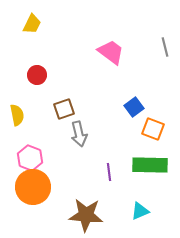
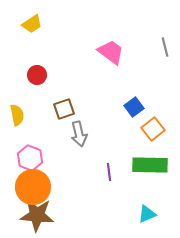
yellow trapezoid: rotated 30 degrees clockwise
orange square: rotated 30 degrees clockwise
cyan triangle: moved 7 px right, 3 px down
brown star: moved 49 px left
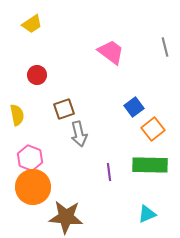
brown star: moved 29 px right, 2 px down
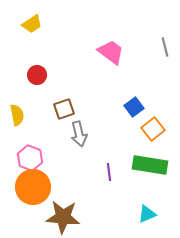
green rectangle: rotated 8 degrees clockwise
brown star: moved 3 px left
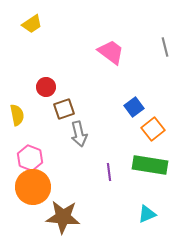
red circle: moved 9 px right, 12 px down
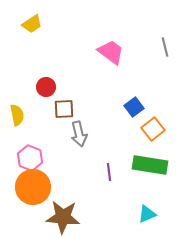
brown square: rotated 15 degrees clockwise
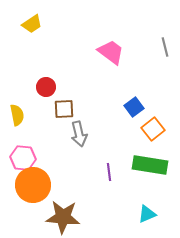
pink hexagon: moved 7 px left; rotated 15 degrees counterclockwise
orange circle: moved 2 px up
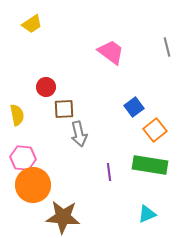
gray line: moved 2 px right
orange square: moved 2 px right, 1 px down
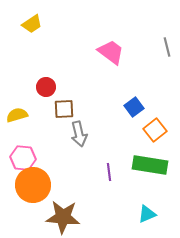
yellow semicircle: rotated 95 degrees counterclockwise
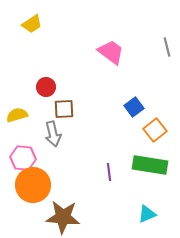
gray arrow: moved 26 px left
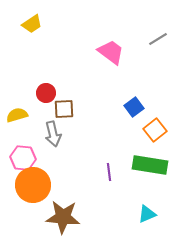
gray line: moved 9 px left, 8 px up; rotated 72 degrees clockwise
red circle: moved 6 px down
